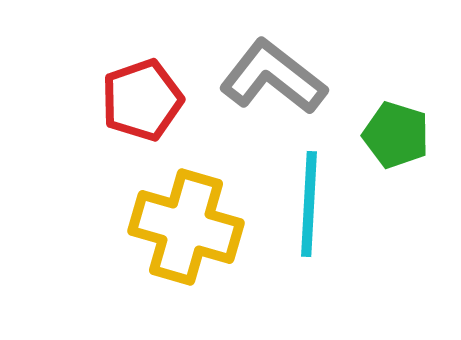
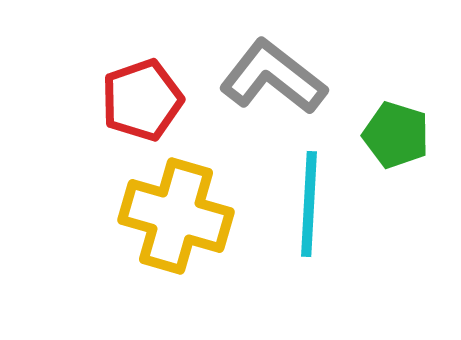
yellow cross: moved 10 px left, 11 px up
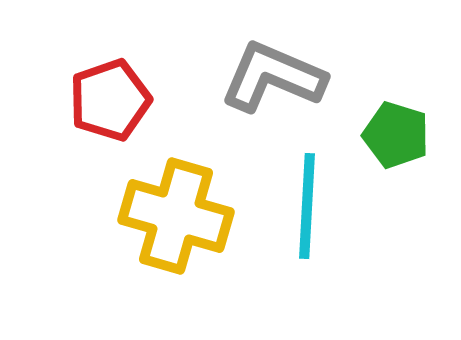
gray L-shape: rotated 15 degrees counterclockwise
red pentagon: moved 32 px left
cyan line: moved 2 px left, 2 px down
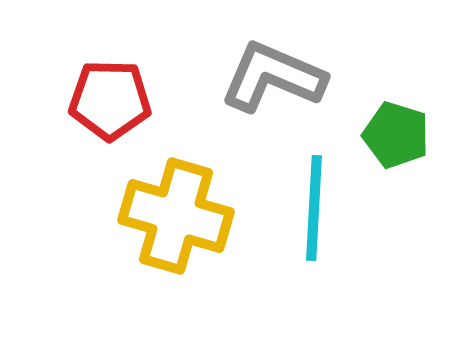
red pentagon: rotated 20 degrees clockwise
cyan line: moved 7 px right, 2 px down
